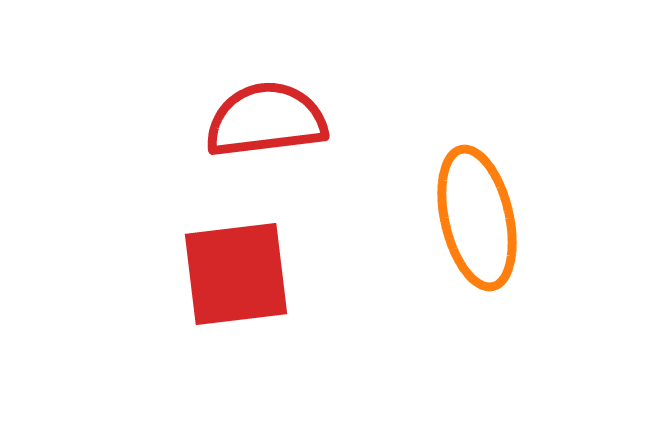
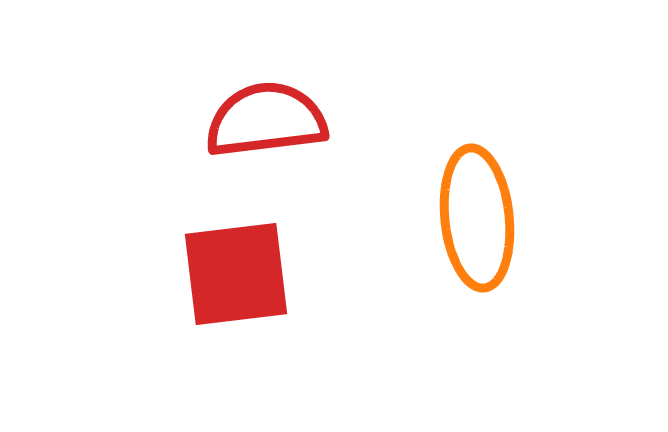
orange ellipse: rotated 7 degrees clockwise
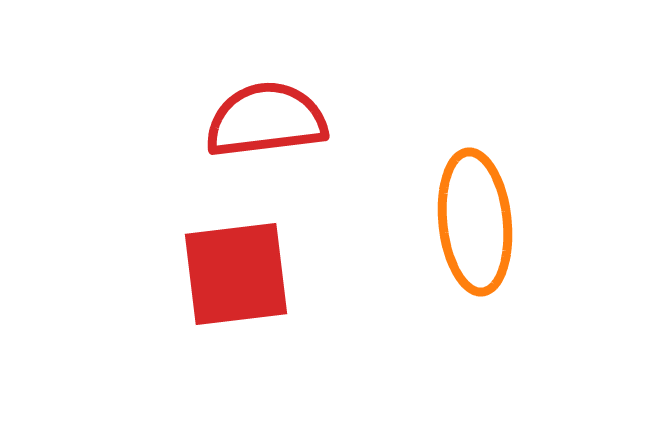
orange ellipse: moved 2 px left, 4 px down
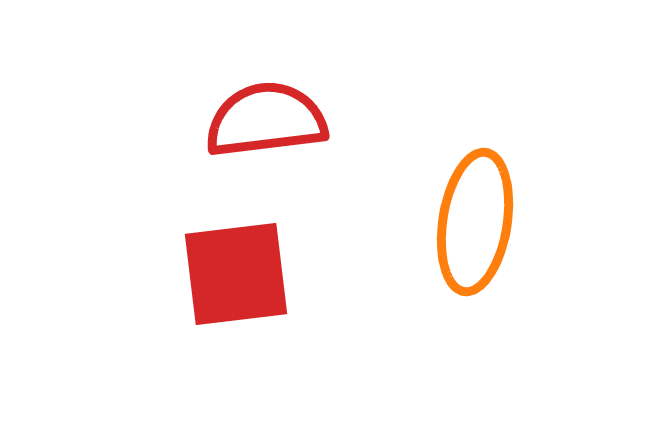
orange ellipse: rotated 15 degrees clockwise
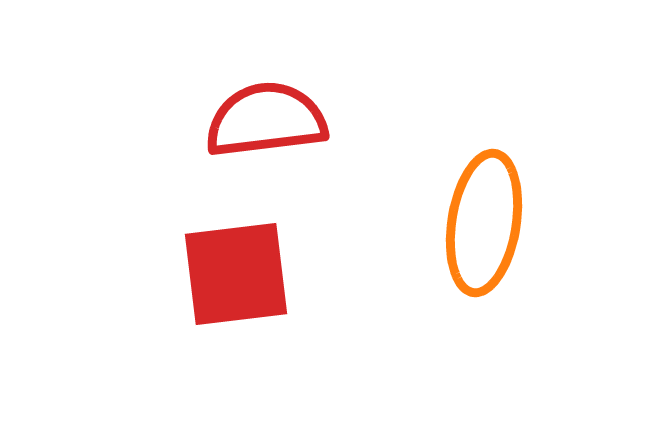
orange ellipse: moved 9 px right, 1 px down
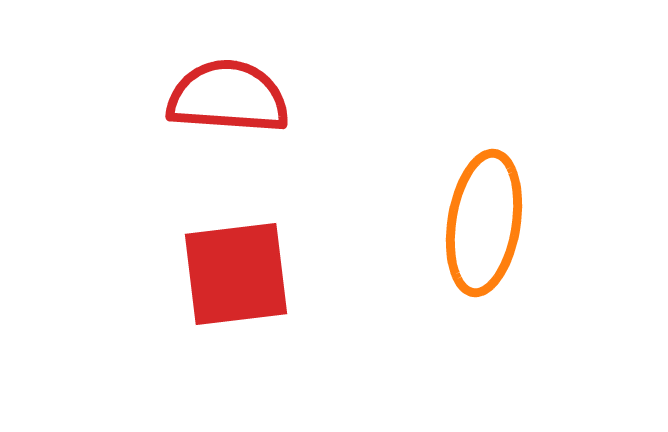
red semicircle: moved 38 px left, 23 px up; rotated 11 degrees clockwise
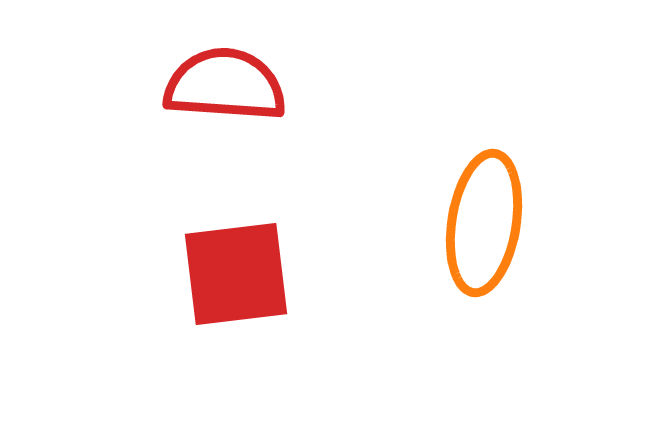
red semicircle: moved 3 px left, 12 px up
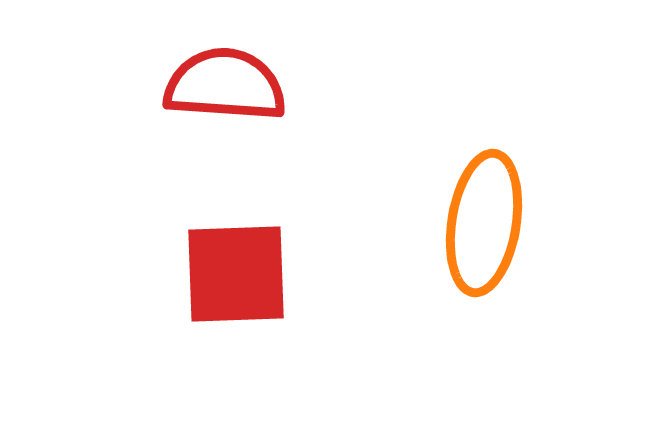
red square: rotated 5 degrees clockwise
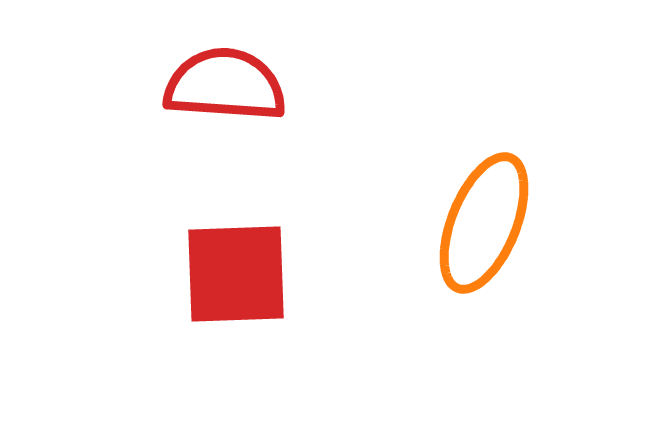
orange ellipse: rotated 13 degrees clockwise
